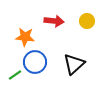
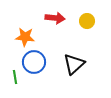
red arrow: moved 1 px right, 3 px up
blue circle: moved 1 px left
green line: moved 2 px down; rotated 64 degrees counterclockwise
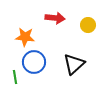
yellow circle: moved 1 px right, 4 px down
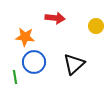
yellow circle: moved 8 px right, 1 px down
